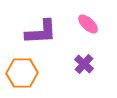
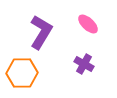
purple L-shape: rotated 56 degrees counterclockwise
purple cross: rotated 12 degrees counterclockwise
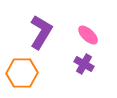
pink ellipse: moved 11 px down
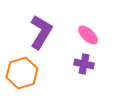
purple cross: rotated 18 degrees counterclockwise
orange hexagon: rotated 16 degrees counterclockwise
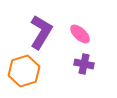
pink ellipse: moved 8 px left, 1 px up
orange hexagon: moved 2 px right, 2 px up
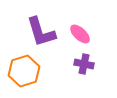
purple L-shape: rotated 132 degrees clockwise
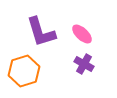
pink ellipse: moved 2 px right
purple cross: rotated 18 degrees clockwise
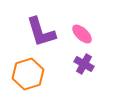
orange hexagon: moved 4 px right, 3 px down
